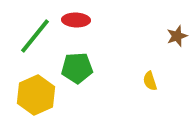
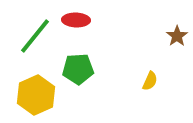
brown star: rotated 15 degrees counterclockwise
green pentagon: moved 1 px right, 1 px down
yellow semicircle: rotated 138 degrees counterclockwise
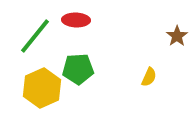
yellow semicircle: moved 1 px left, 4 px up
yellow hexagon: moved 6 px right, 7 px up
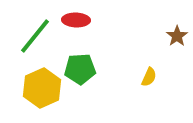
green pentagon: moved 2 px right
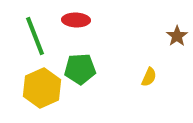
green line: rotated 60 degrees counterclockwise
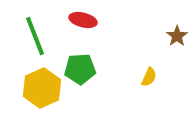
red ellipse: moved 7 px right; rotated 12 degrees clockwise
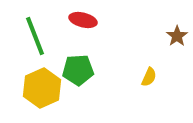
green pentagon: moved 2 px left, 1 px down
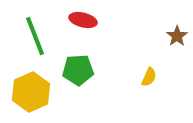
yellow hexagon: moved 11 px left, 4 px down
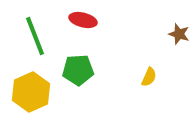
brown star: moved 2 px right, 2 px up; rotated 20 degrees counterclockwise
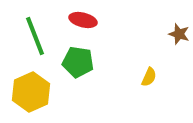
green pentagon: moved 8 px up; rotated 12 degrees clockwise
